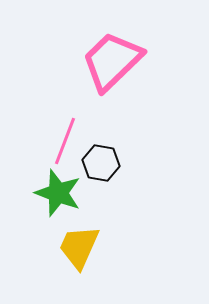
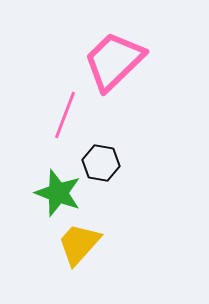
pink trapezoid: moved 2 px right
pink line: moved 26 px up
yellow trapezoid: moved 3 px up; rotated 18 degrees clockwise
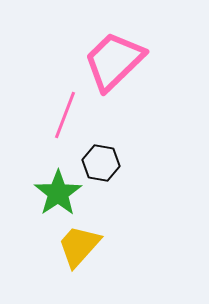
green star: rotated 18 degrees clockwise
yellow trapezoid: moved 2 px down
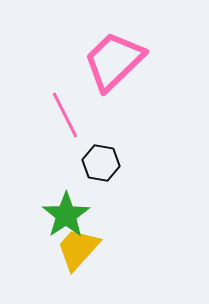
pink line: rotated 48 degrees counterclockwise
green star: moved 8 px right, 22 px down
yellow trapezoid: moved 1 px left, 3 px down
